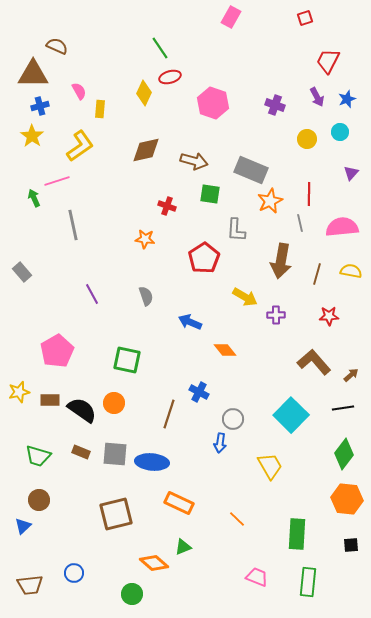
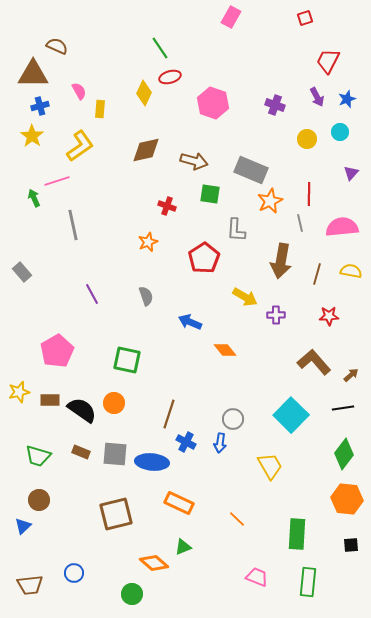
orange star at (145, 239): moved 3 px right, 3 px down; rotated 30 degrees counterclockwise
blue cross at (199, 392): moved 13 px left, 50 px down
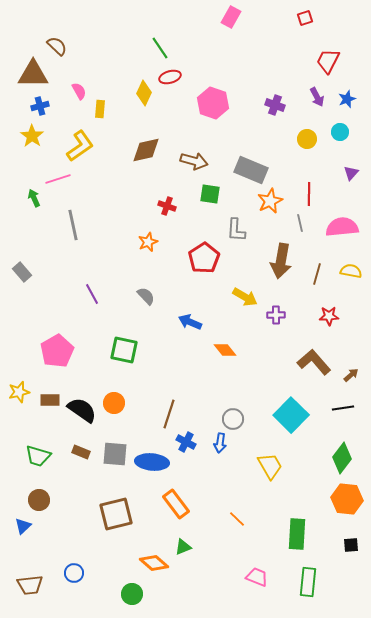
brown semicircle at (57, 46): rotated 20 degrees clockwise
pink line at (57, 181): moved 1 px right, 2 px up
gray semicircle at (146, 296): rotated 24 degrees counterclockwise
green square at (127, 360): moved 3 px left, 10 px up
green diamond at (344, 454): moved 2 px left, 4 px down
orange rectangle at (179, 503): moved 3 px left, 1 px down; rotated 28 degrees clockwise
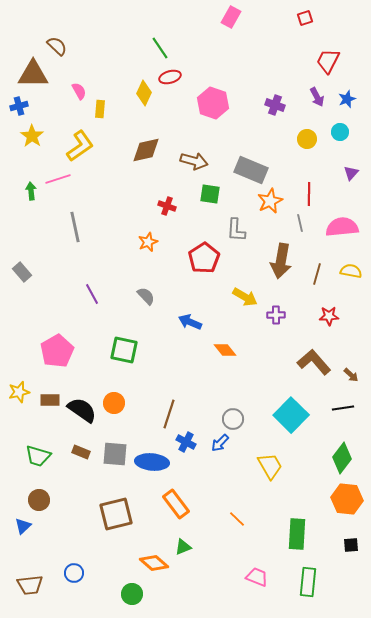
blue cross at (40, 106): moved 21 px left
green arrow at (34, 198): moved 3 px left, 7 px up; rotated 18 degrees clockwise
gray line at (73, 225): moved 2 px right, 2 px down
brown arrow at (351, 375): rotated 84 degrees clockwise
blue arrow at (220, 443): rotated 36 degrees clockwise
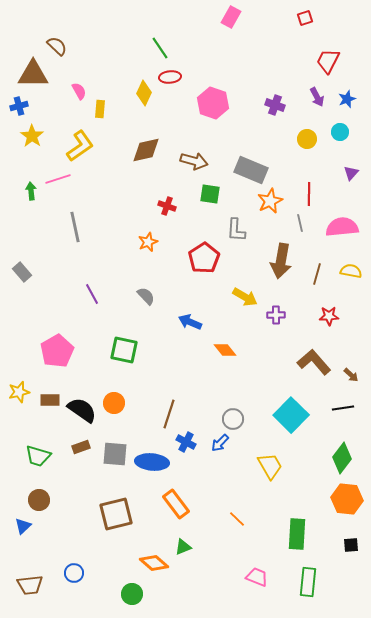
red ellipse at (170, 77): rotated 10 degrees clockwise
brown rectangle at (81, 452): moved 5 px up; rotated 42 degrees counterclockwise
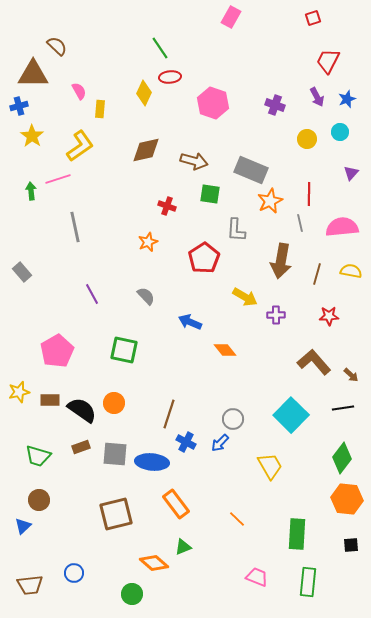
red square at (305, 18): moved 8 px right
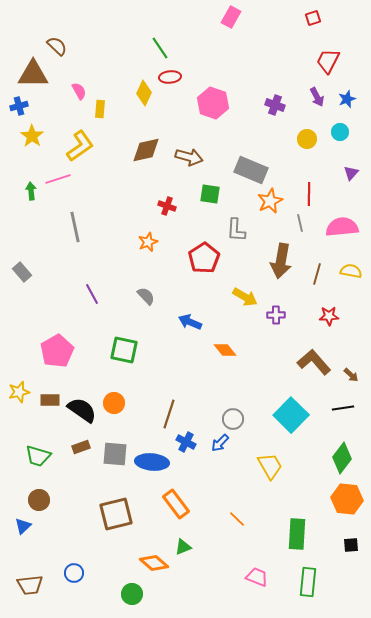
brown arrow at (194, 161): moved 5 px left, 4 px up
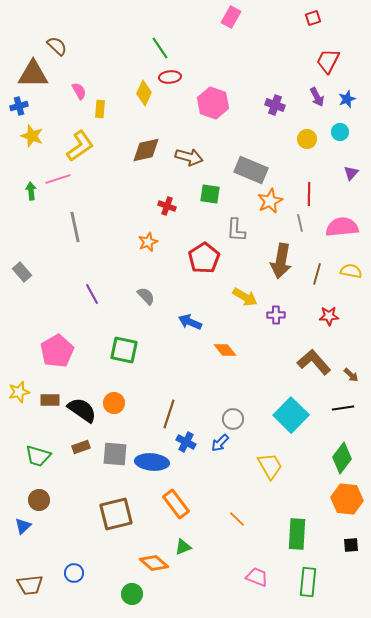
yellow star at (32, 136): rotated 15 degrees counterclockwise
